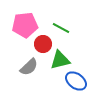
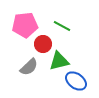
green line: moved 1 px right, 2 px up
green triangle: moved 1 px left, 1 px down
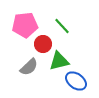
green line: rotated 18 degrees clockwise
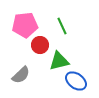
green line: rotated 18 degrees clockwise
red circle: moved 3 px left, 1 px down
gray semicircle: moved 8 px left, 8 px down
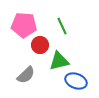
pink pentagon: moved 1 px left; rotated 10 degrees clockwise
gray semicircle: moved 5 px right
blue ellipse: rotated 15 degrees counterclockwise
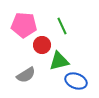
red circle: moved 2 px right
gray semicircle: rotated 12 degrees clockwise
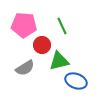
gray semicircle: moved 1 px left, 7 px up
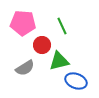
pink pentagon: moved 1 px left, 2 px up
